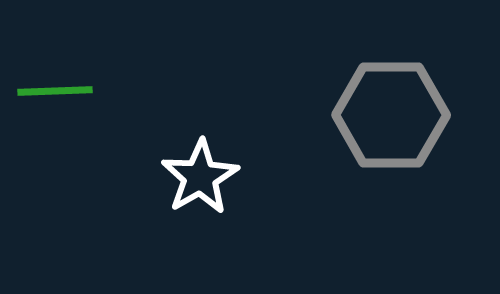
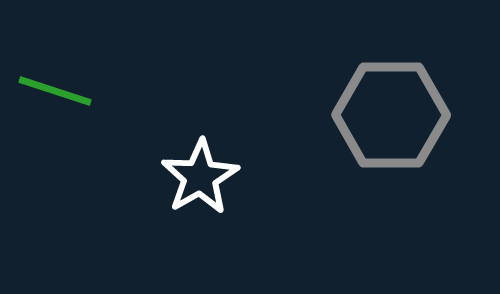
green line: rotated 20 degrees clockwise
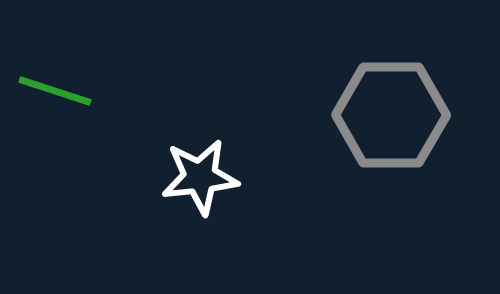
white star: rotated 24 degrees clockwise
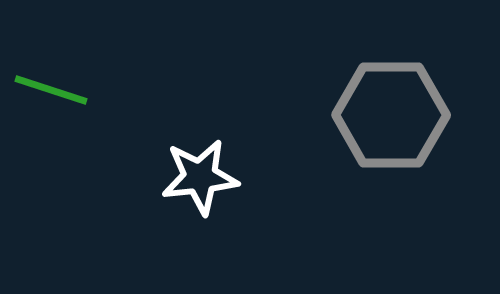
green line: moved 4 px left, 1 px up
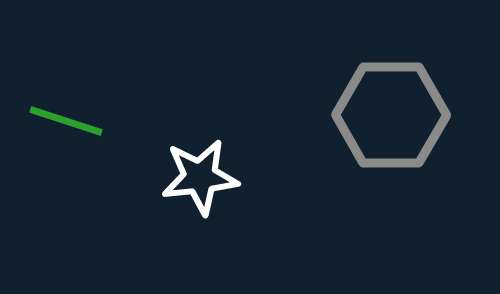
green line: moved 15 px right, 31 px down
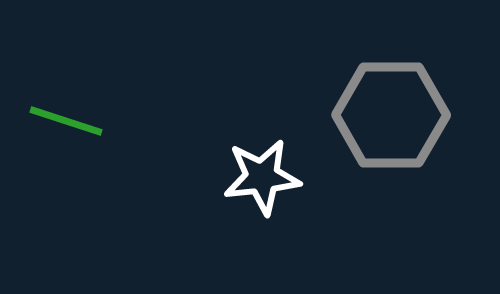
white star: moved 62 px right
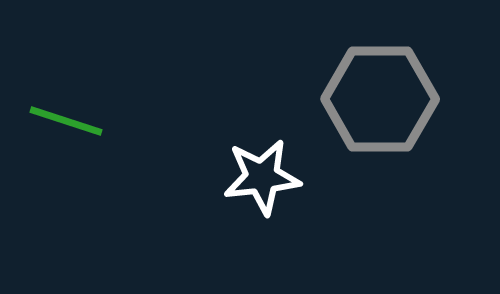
gray hexagon: moved 11 px left, 16 px up
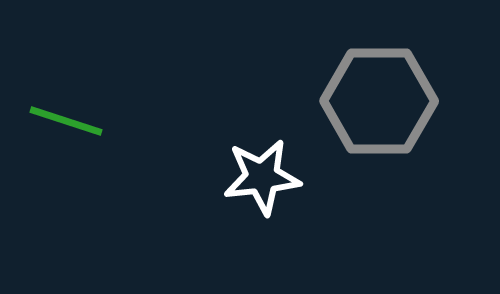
gray hexagon: moved 1 px left, 2 px down
